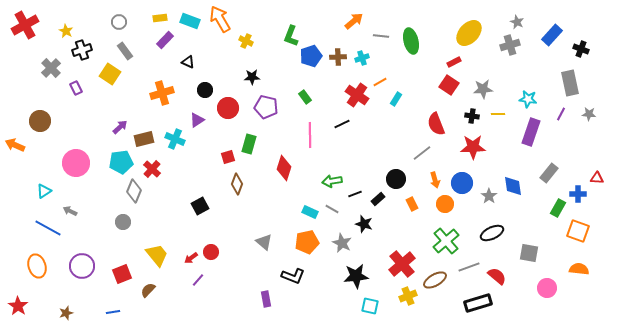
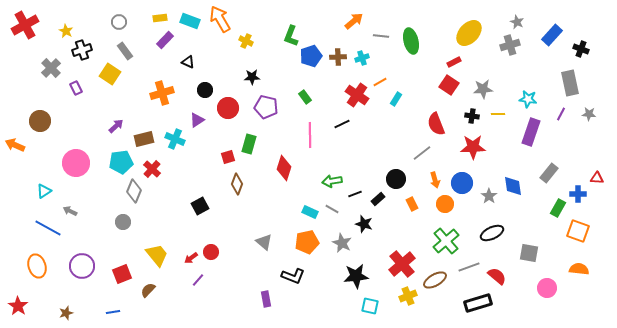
purple arrow at (120, 127): moved 4 px left, 1 px up
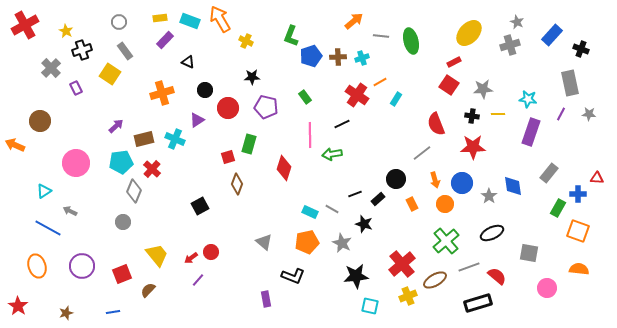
green arrow at (332, 181): moved 27 px up
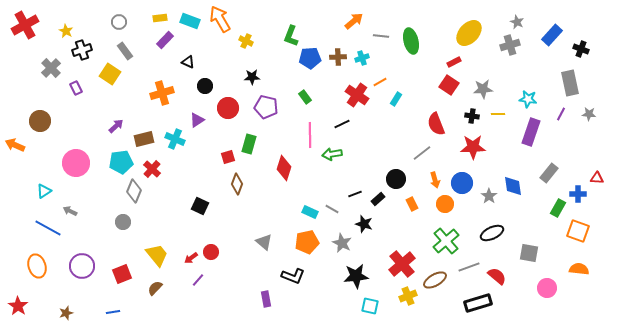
blue pentagon at (311, 56): moved 1 px left, 2 px down; rotated 15 degrees clockwise
black circle at (205, 90): moved 4 px up
black square at (200, 206): rotated 36 degrees counterclockwise
brown semicircle at (148, 290): moved 7 px right, 2 px up
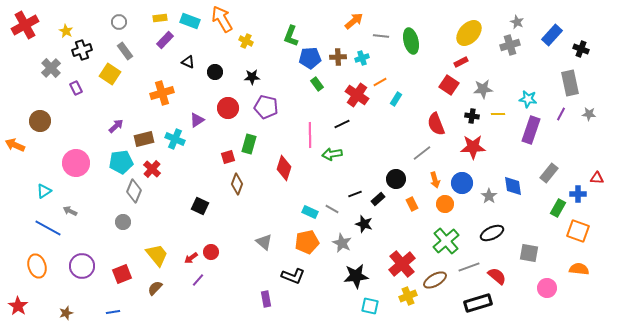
orange arrow at (220, 19): moved 2 px right
red rectangle at (454, 62): moved 7 px right
black circle at (205, 86): moved 10 px right, 14 px up
green rectangle at (305, 97): moved 12 px right, 13 px up
purple rectangle at (531, 132): moved 2 px up
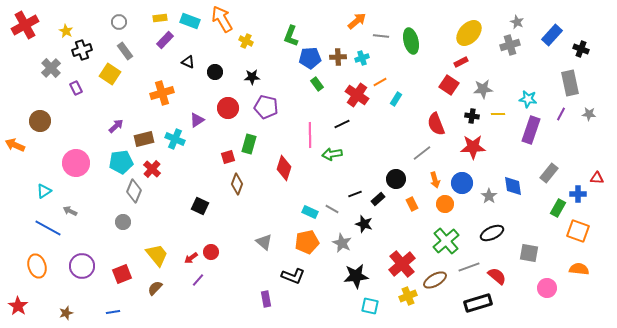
orange arrow at (354, 21): moved 3 px right
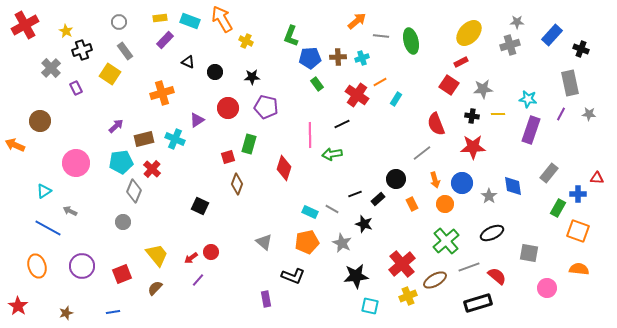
gray star at (517, 22): rotated 24 degrees counterclockwise
